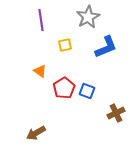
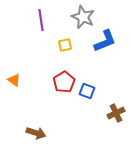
gray star: moved 5 px left; rotated 20 degrees counterclockwise
blue L-shape: moved 1 px left, 6 px up
orange triangle: moved 26 px left, 9 px down
red pentagon: moved 6 px up
brown arrow: rotated 132 degrees counterclockwise
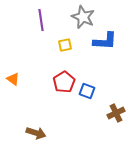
blue L-shape: rotated 25 degrees clockwise
orange triangle: moved 1 px left, 1 px up
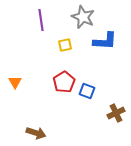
orange triangle: moved 2 px right, 3 px down; rotated 24 degrees clockwise
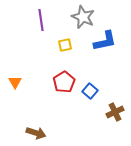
blue L-shape: rotated 15 degrees counterclockwise
blue square: moved 3 px right; rotated 21 degrees clockwise
brown cross: moved 1 px left, 1 px up
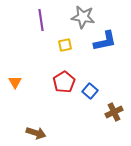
gray star: rotated 15 degrees counterclockwise
brown cross: moved 1 px left
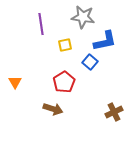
purple line: moved 4 px down
blue square: moved 29 px up
brown arrow: moved 17 px right, 24 px up
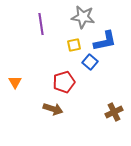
yellow square: moved 9 px right
red pentagon: rotated 15 degrees clockwise
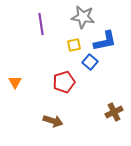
brown arrow: moved 12 px down
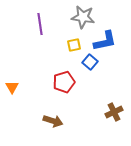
purple line: moved 1 px left
orange triangle: moved 3 px left, 5 px down
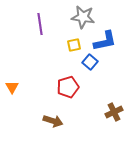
red pentagon: moved 4 px right, 5 px down
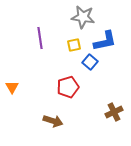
purple line: moved 14 px down
